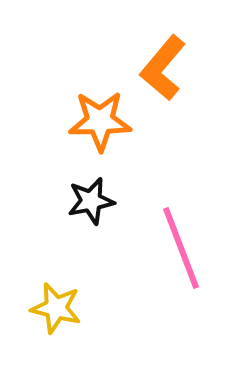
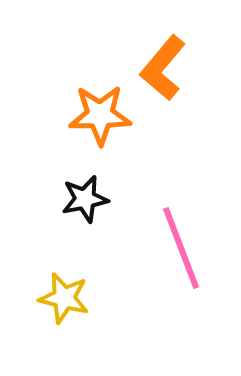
orange star: moved 6 px up
black star: moved 6 px left, 2 px up
yellow star: moved 8 px right, 10 px up
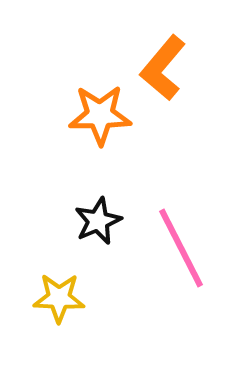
black star: moved 13 px right, 22 px down; rotated 12 degrees counterclockwise
pink line: rotated 6 degrees counterclockwise
yellow star: moved 5 px left; rotated 12 degrees counterclockwise
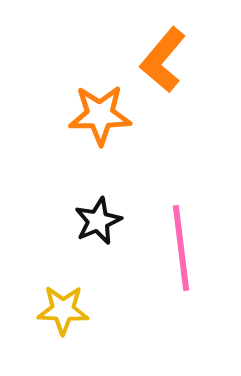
orange L-shape: moved 8 px up
pink line: rotated 20 degrees clockwise
yellow star: moved 4 px right, 12 px down
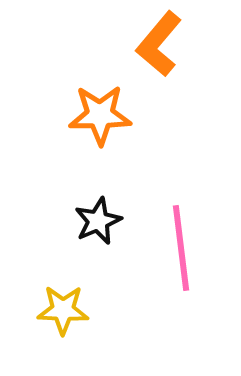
orange L-shape: moved 4 px left, 16 px up
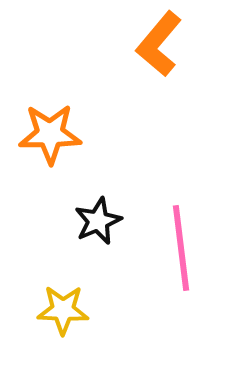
orange star: moved 50 px left, 19 px down
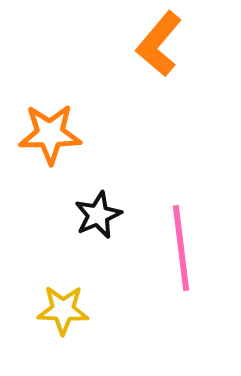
black star: moved 6 px up
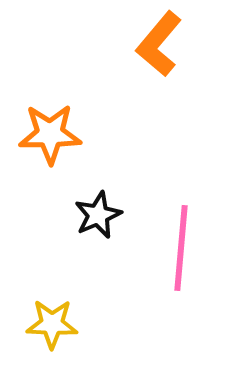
pink line: rotated 12 degrees clockwise
yellow star: moved 11 px left, 14 px down
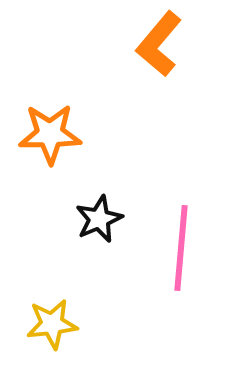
black star: moved 1 px right, 4 px down
yellow star: rotated 9 degrees counterclockwise
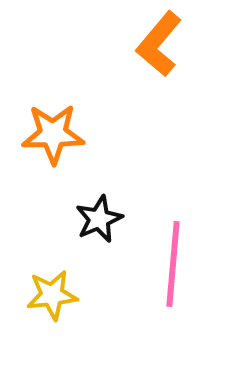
orange star: moved 3 px right
pink line: moved 8 px left, 16 px down
yellow star: moved 29 px up
